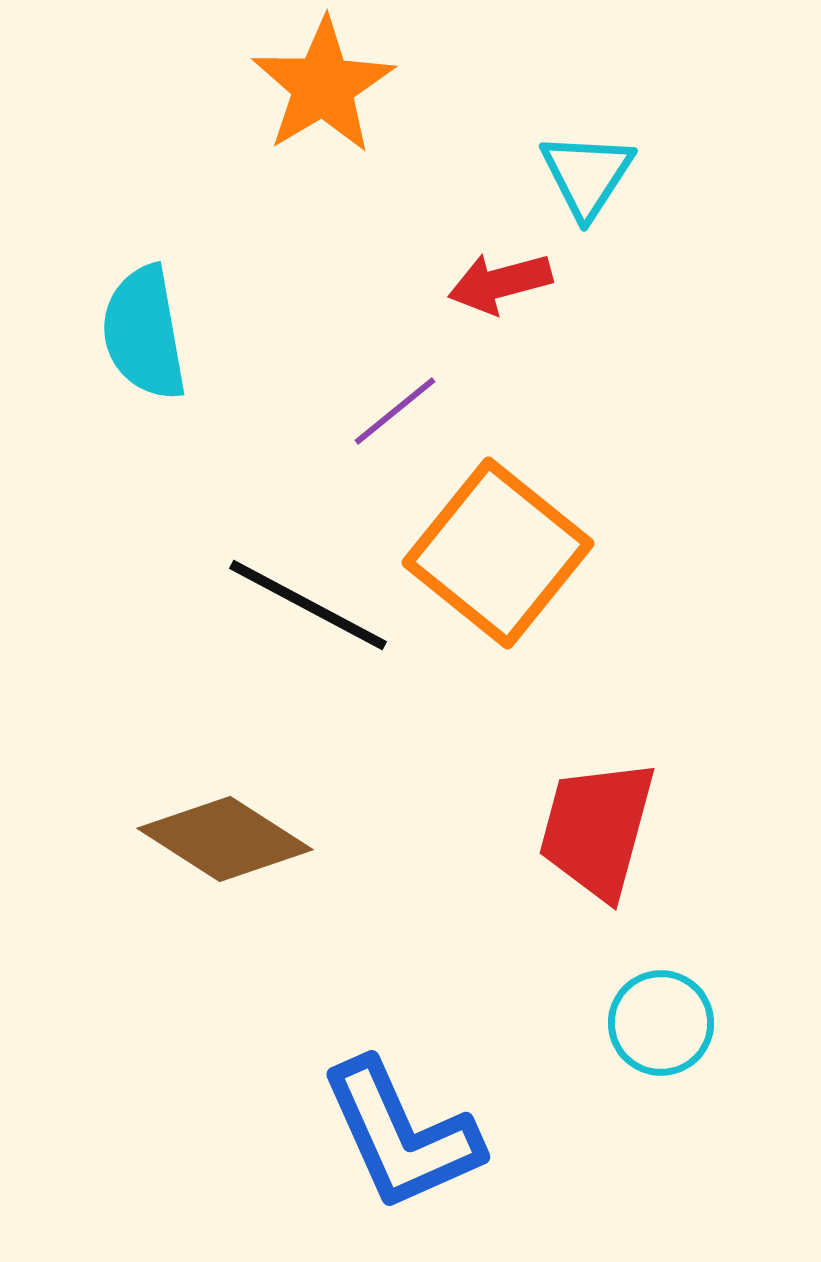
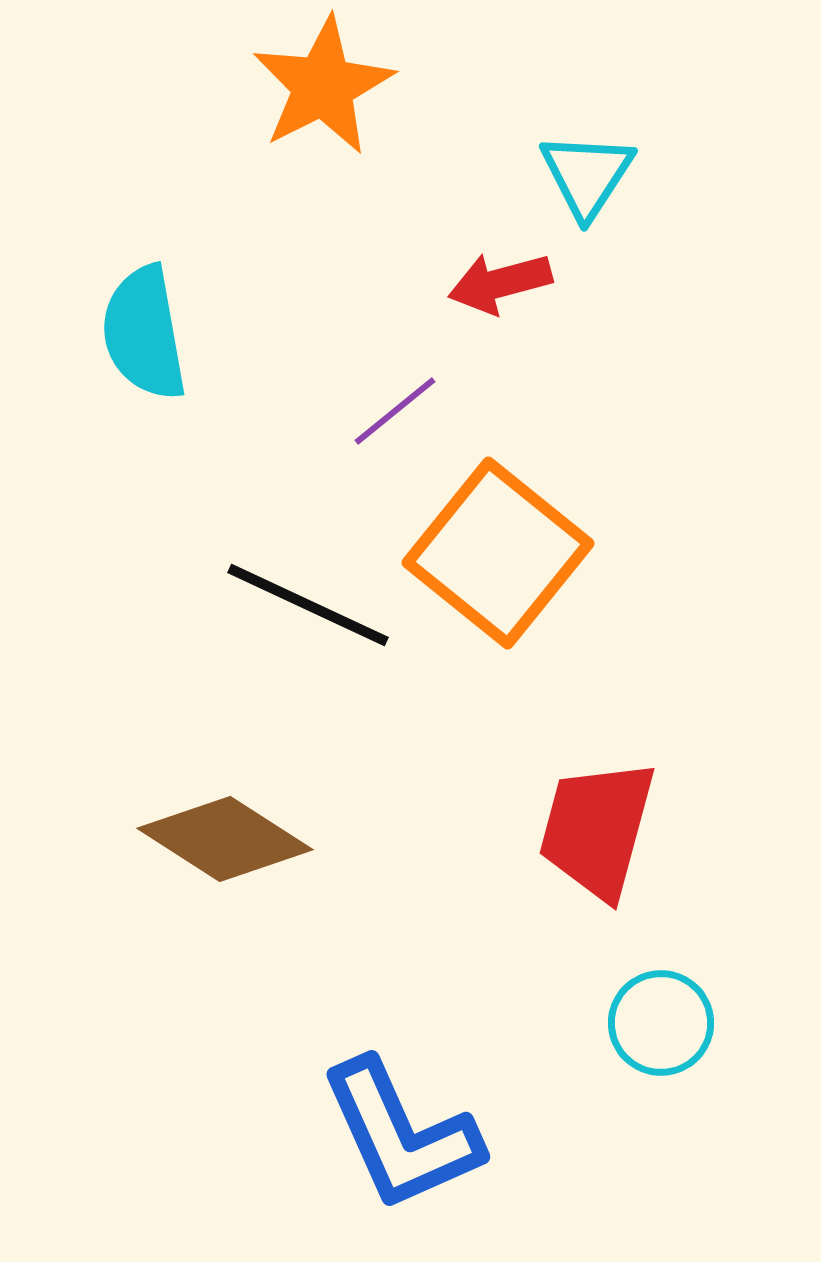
orange star: rotated 4 degrees clockwise
black line: rotated 3 degrees counterclockwise
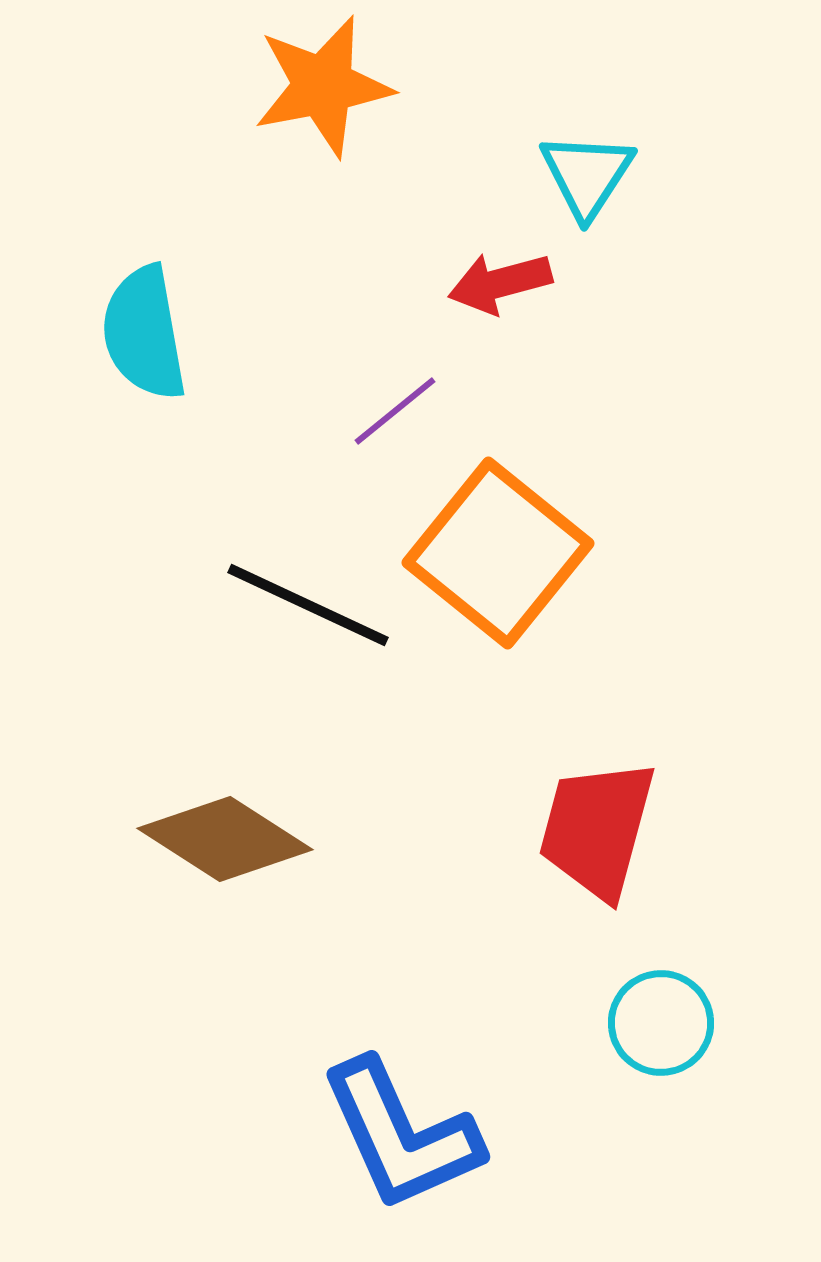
orange star: rotated 16 degrees clockwise
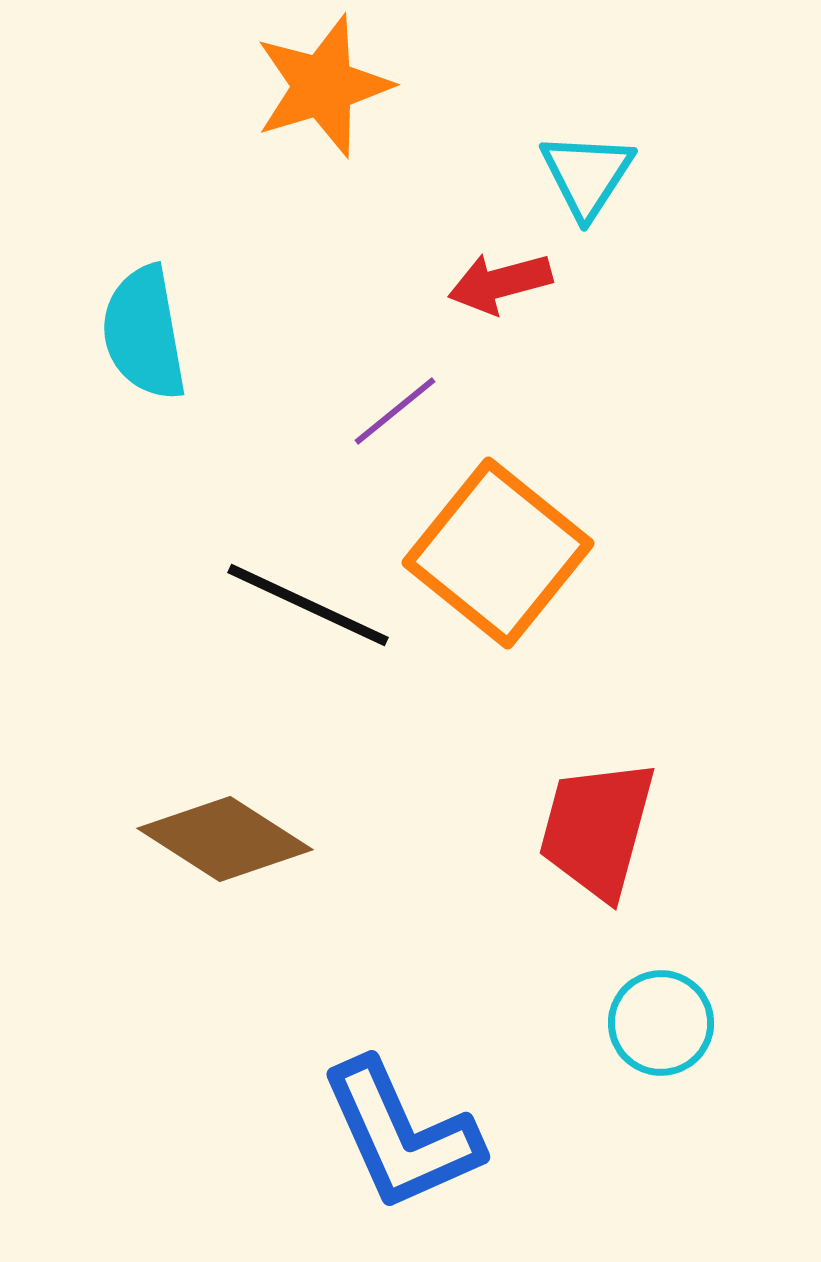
orange star: rotated 6 degrees counterclockwise
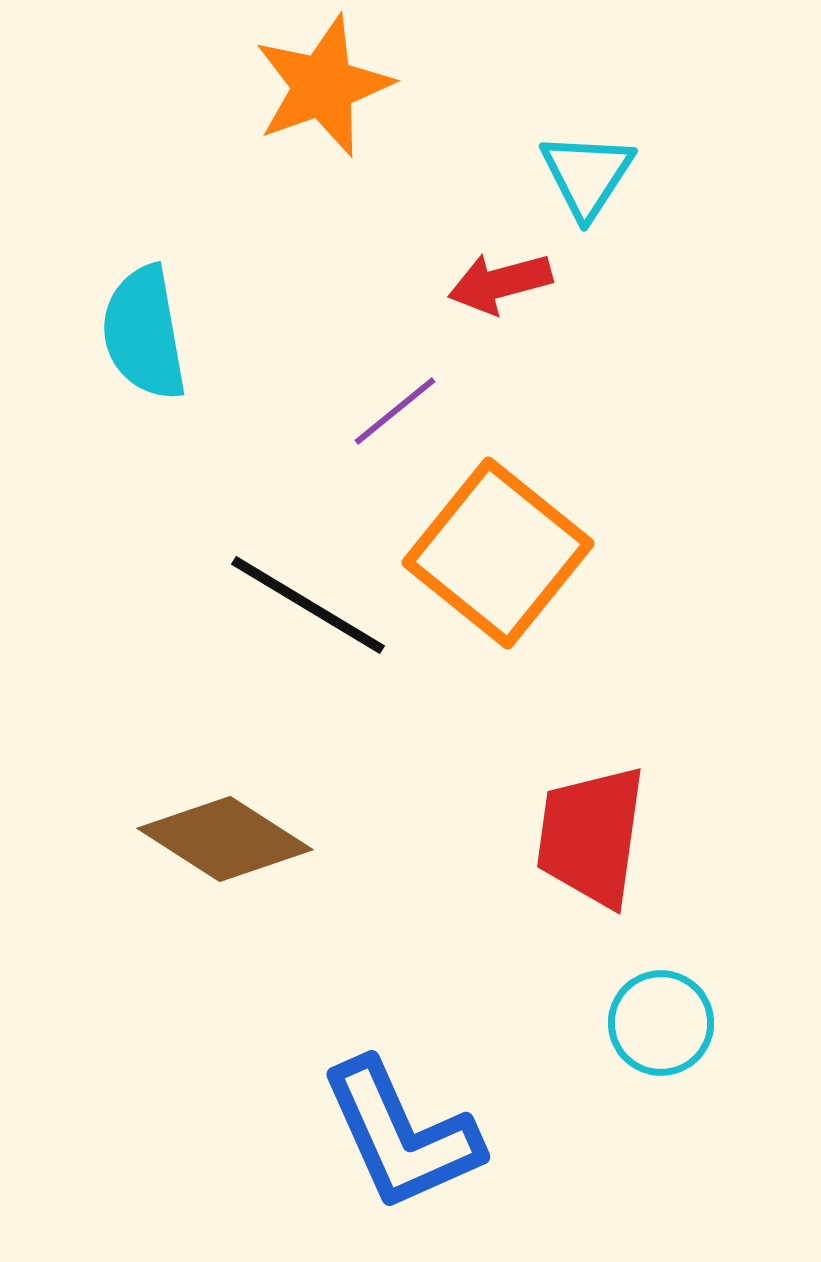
orange star: rotated 3 degrees counterclockwise
black line: rotated 6 degrees clockwise
red trapezoid: moved 6 px left, 7 px down; rotated 7 degrees counterclockwise
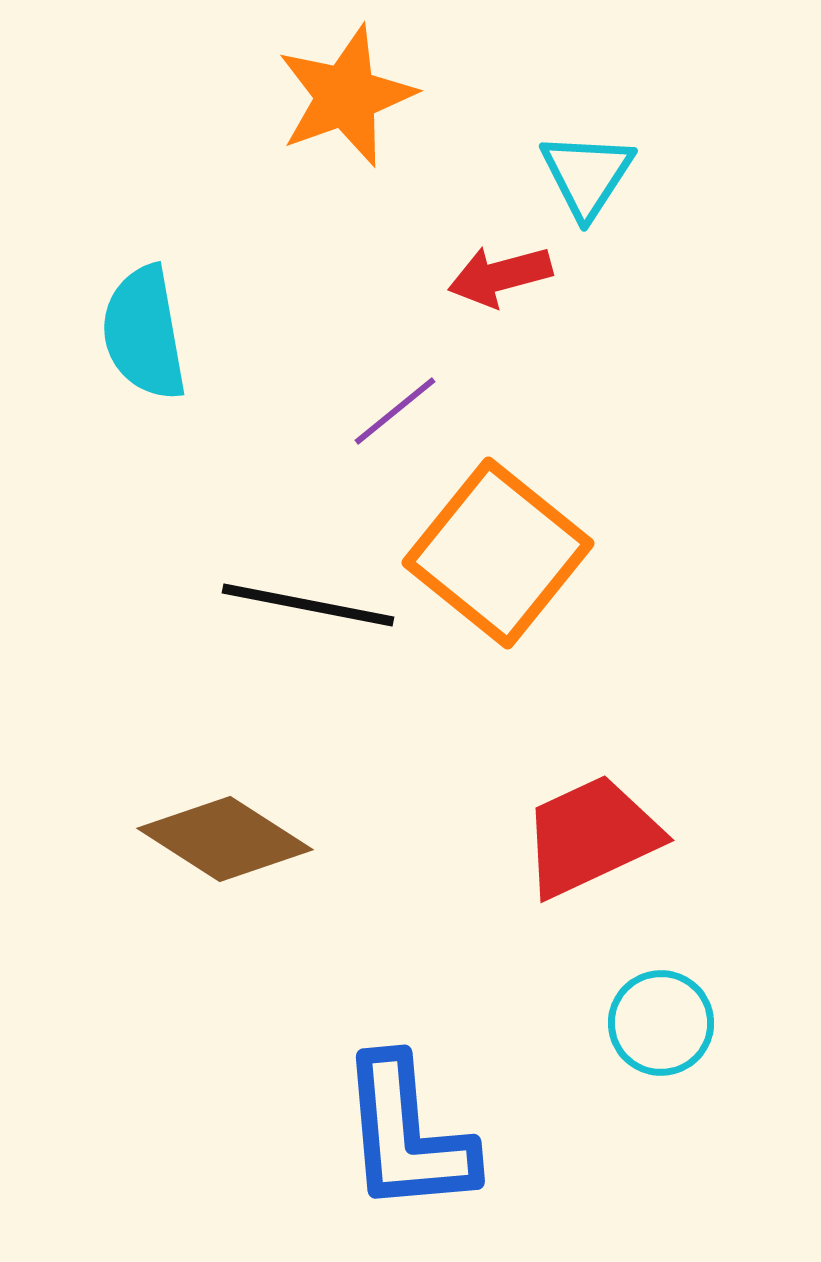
orange star: moved 23 px right, 10 px down
red arrow: moved 7 px up
black line: rotated 20 degrees counterclockwise
red trapezoid: rotated 57 degrees clockwise
blue L-shape: moved 6 px right; rotated 19 degrees clockwise
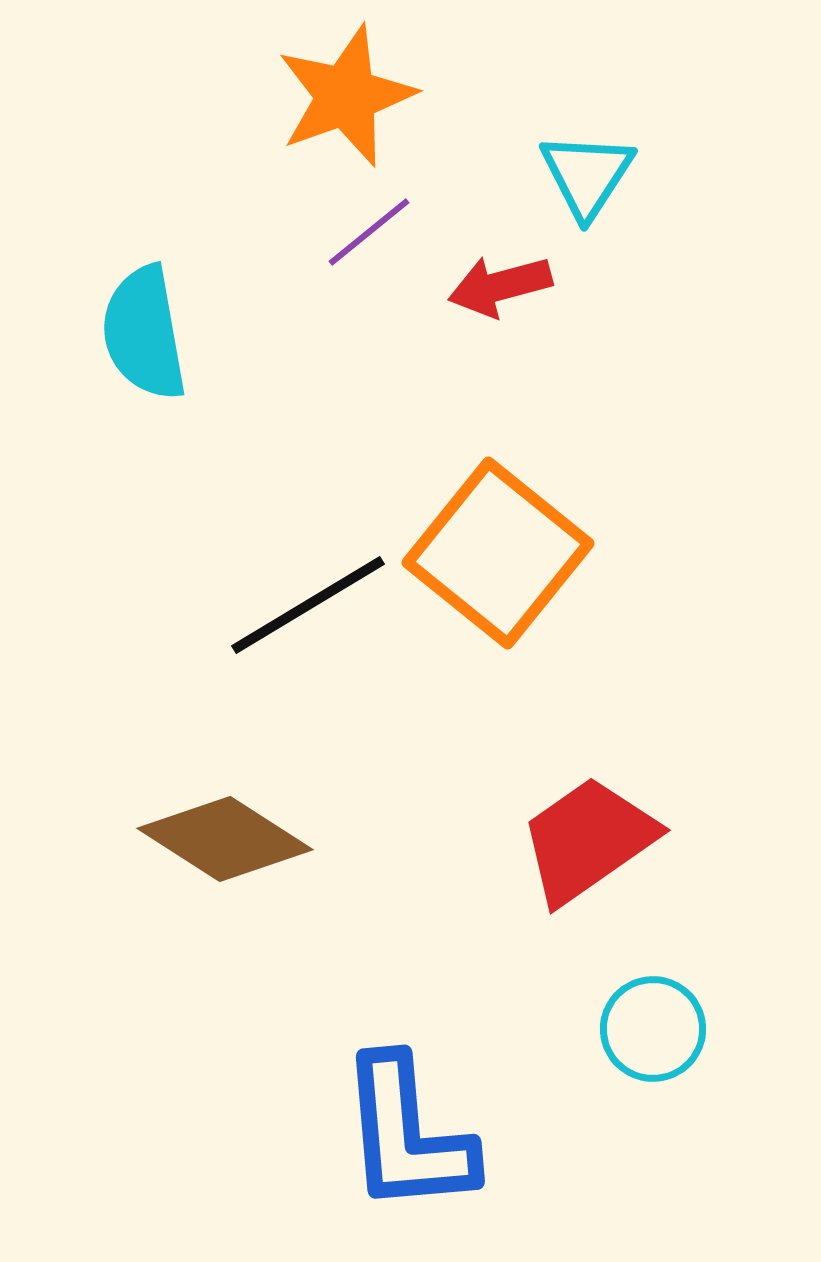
red arrow: moved 10 px down
purple line: moved 26 px left, 179 px up
black line: rotated 42 degrees counterclockwise
red trapezoid: moved 3 px left, 4 px down; rotated 10 degrees counterclockwise
cyan circle: moved 8 px left, 6 px down
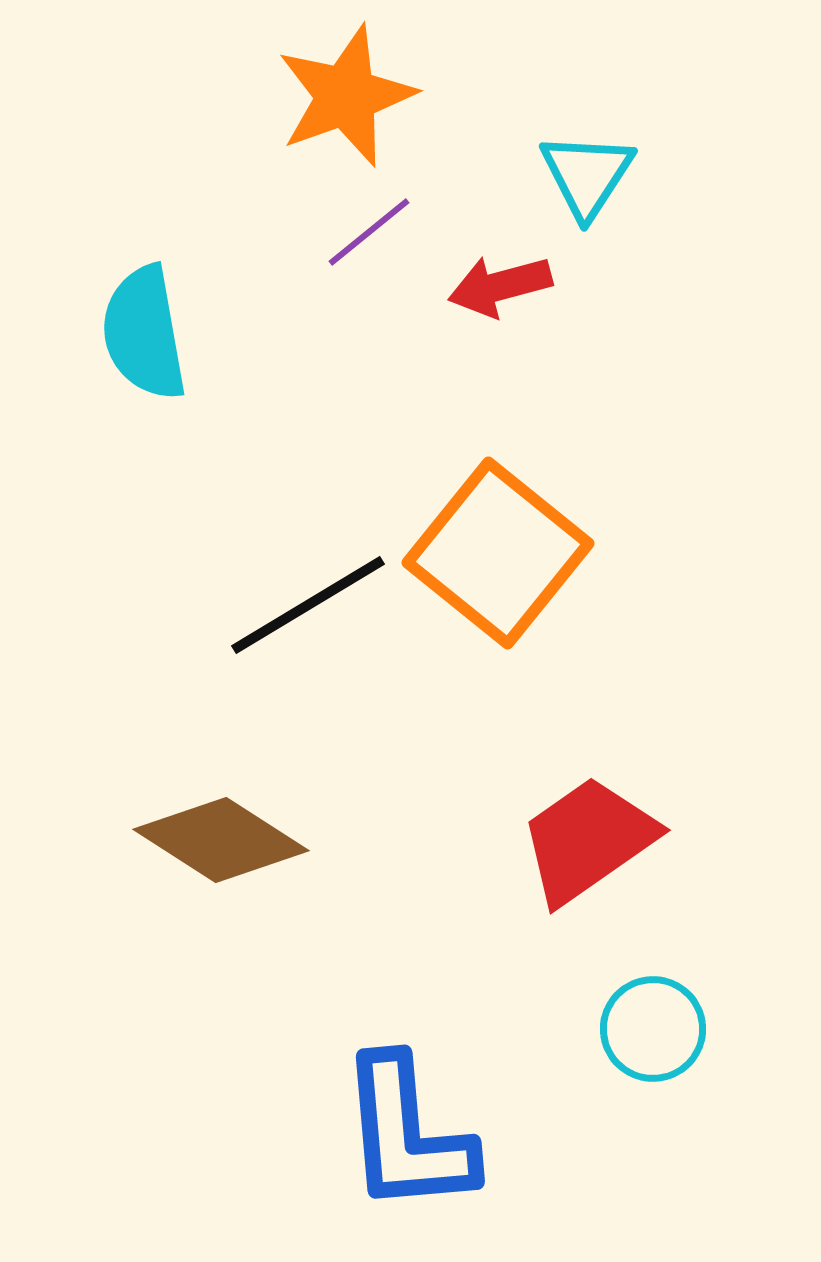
brown diamond: moved 4 px left, 1 px down
